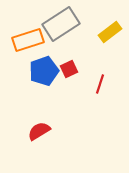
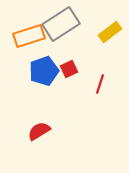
orange rectangle: moved 1 px right, 4 px up
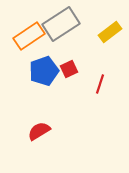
orange rectangle: rotated 16 degrees counterclockwise
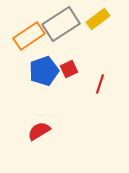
yellow rectangle: moved 12 px left, 13 px up
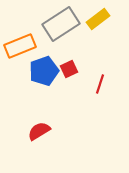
orange rectangle: moved 9 px left, 10 px down; rotated 12 degrees clockwise
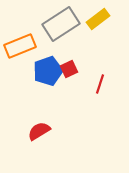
blue pentagon: moved 4 px right
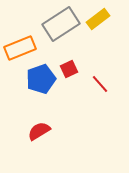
orange rectangle: moved 2 px down
blue pentagon: moved 7 px left, 8 px down
red line: rotated 60 degrees counterclockwise
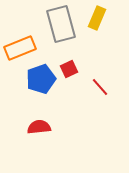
yellow rectangle: moved 1 px left, 1 px up; rotated 30 degrees counterclockwise
gray rectangle: rotated 72 degrees counterclockwise
red line: moved 3 px down
red semicircle: moved 4 px up; rotated 25 degrees clockwise
